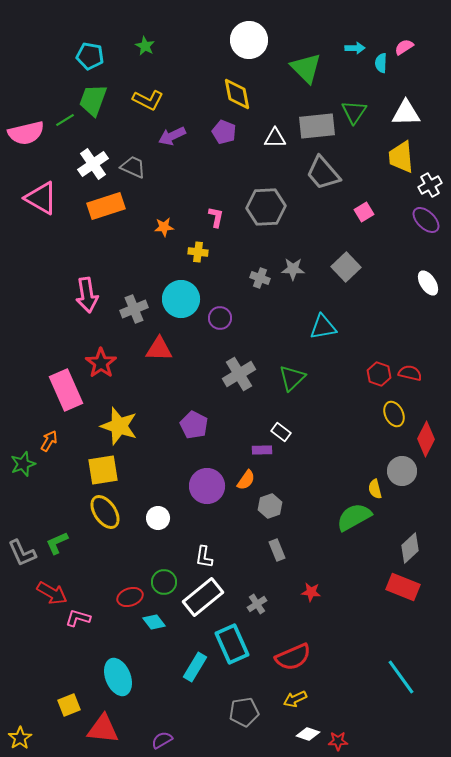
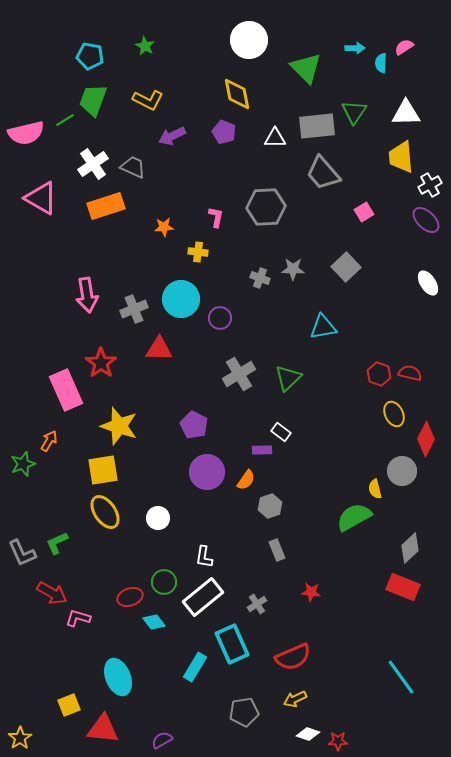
green triangle at (292, 378): moved 4 px left
purple circle at (207, 486): moved 14 px up
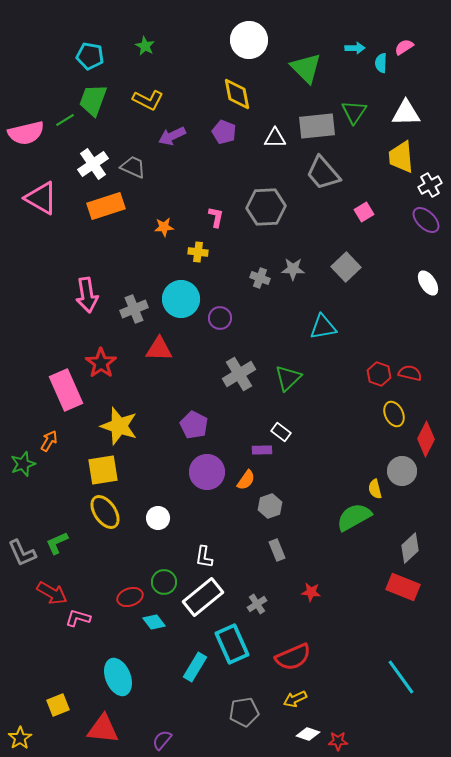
yellow square at (69, 705): moved 11 px left
purple semicircle at (162, 740): rotated 20 degrees counterclockwise
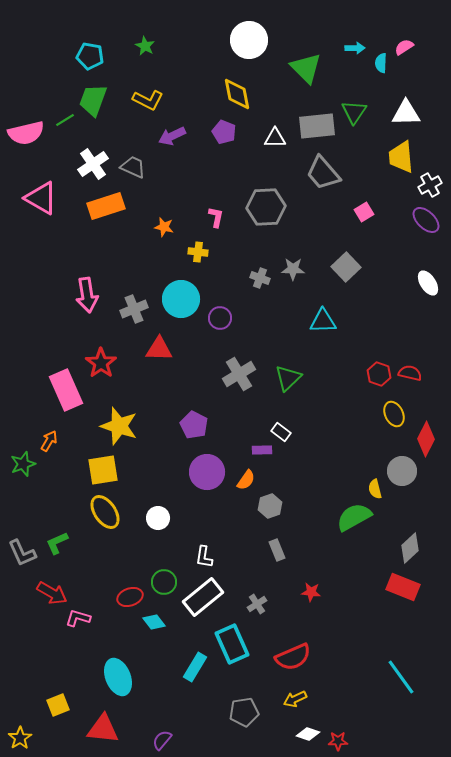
orange star at (164, 227): rotated 18 degrees clockwise
cyan triangle at (323, 327): moved 6 px up; rotated 8 degrees clockwise
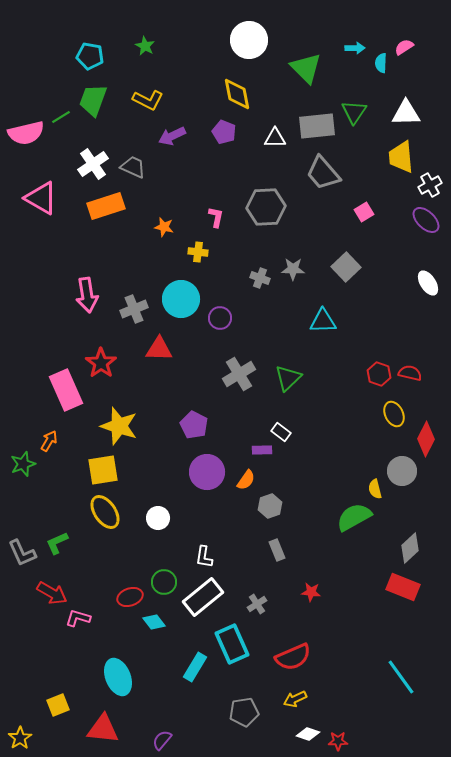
green line at (65, 120): moved 4 px left, 3 px up
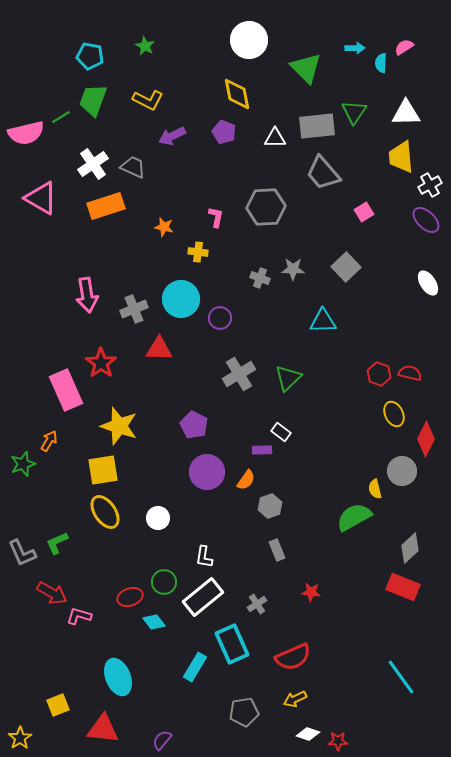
pink L-shape at (78, 618): moved 1 px right, 2 px up
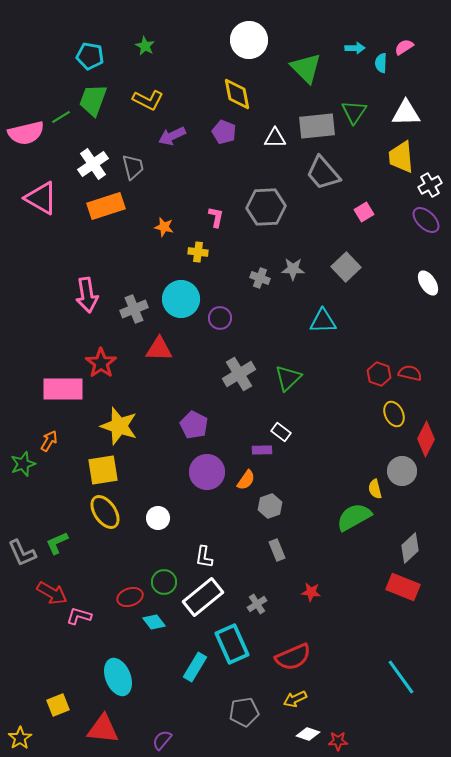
gray trapezoid at (133, 167): rotated 52 degrees clockwise
pink rectangle at (66, 390): moved 3 px left, 1 px up; rotated 66 degrees counterclockwise
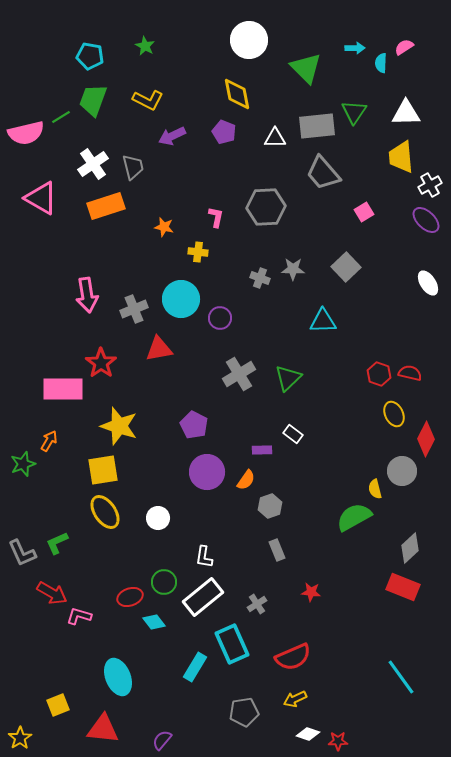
red triangle at (159, 349): rotated 12 degrees counterclockwise
white rectangle at (281, 432): moved 12 px right, 2 px down
